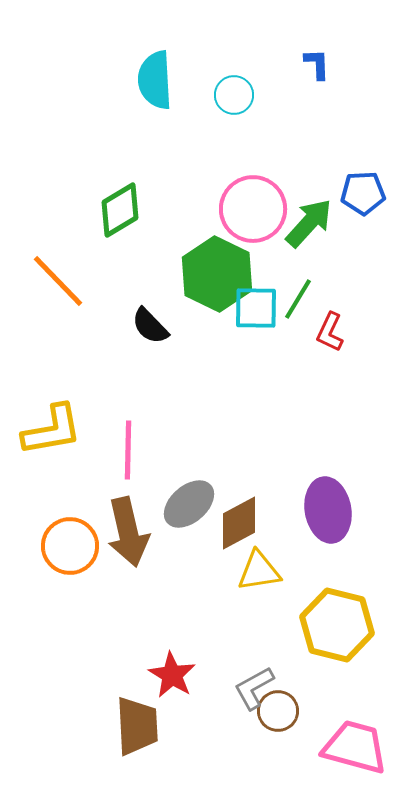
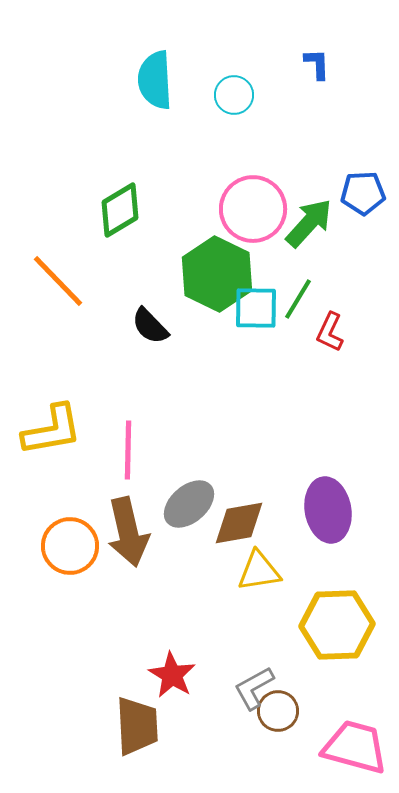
brown diamond: rotated 18 degrees clockwise
yellow hexagon: rotated 16 degrees counterclockwise
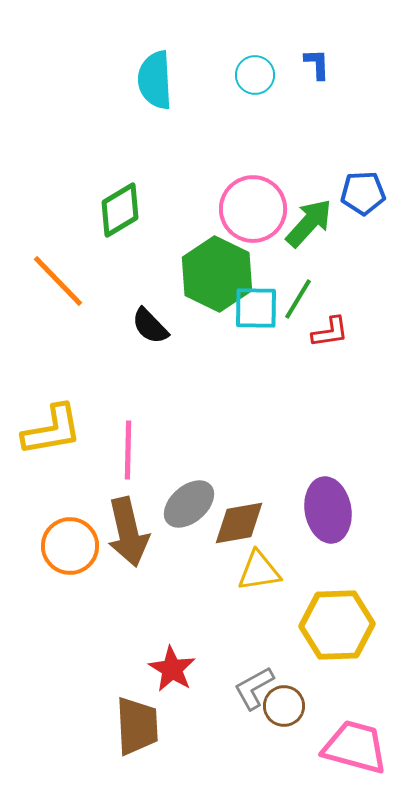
cyan circle: moved 21 px right, 20 px up
red L-shape: rotated 123 degrees counterclockwise
red star: moved 6 px up
brown circle: moved 6 px right, 5 px up
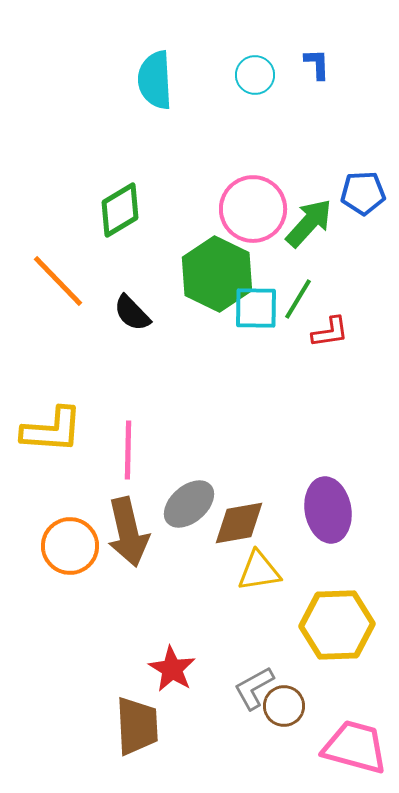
black semicircle: moved 18 px left, 13 px up
yellow L-shape: rotated 14 degrees clockwise
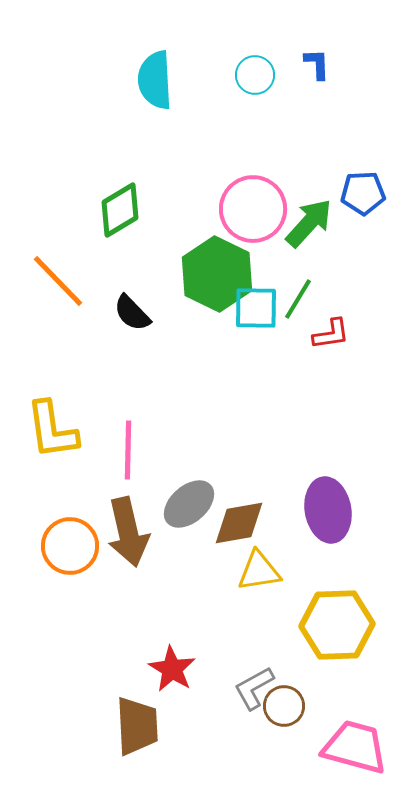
red L-shape: moved 1 px right, 2 px down
yellow L-shape: rotated 78 degrees clockwise
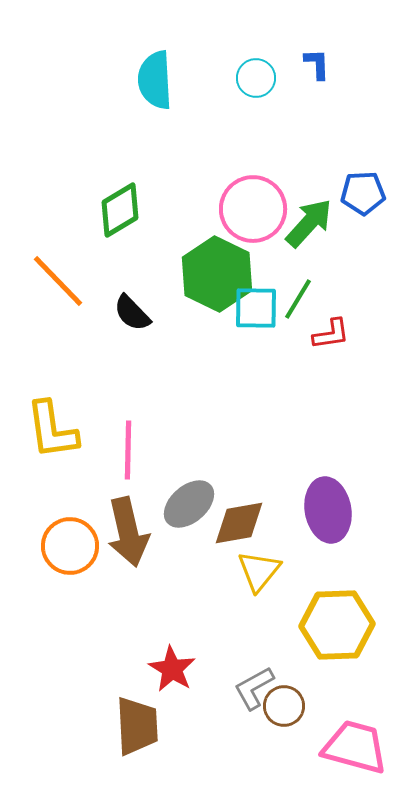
cyan circle: moved 1 px right, 3 px down
yellow triangle: rotated 42 degrees counterclockwise
